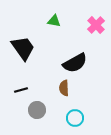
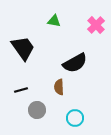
brown semicircle: moved 5 px left, 1 px up
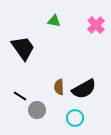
black semicircle: moved 9 px right, 26 px down
black line: moved 1 px left, 6 px down; rotated 48 degrees clockwise
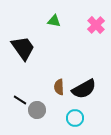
black line: moved 4 px down
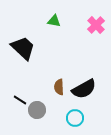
black trapezoid: rotated 12 degrees counterclockwise
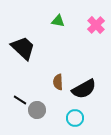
green triangle: moved 4 px right
brown semicircle: moved 1 px left, 5 px up
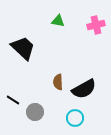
pink cross: rotated 30 degrees clockwise
black line: moved 7 px left
gray circle: moved 2 px left, 2 px down
